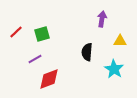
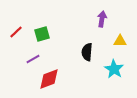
purple line: moved 2 px left
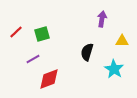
yellow triangle: moved 2 px right
black semicircle: rotated 12 degrees clockwise
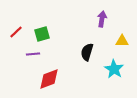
purple line: moved 5 px up; rotated 24 degrees clockwise
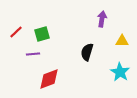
cyan star: moved 6 px right, 3 px down
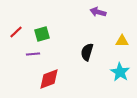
purple arrow: moved 4 px left, 7 px up; rotated 84 degrees counterclockwise
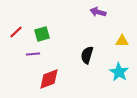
black semicircle: moved 3 px down
cyan star: moved 1 px left
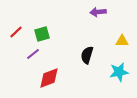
purple arrow: rotated 21 degrees counterclockwise
purple line: rotated 32 degrees counterclockwise
cyan star: rotated 30 degrees clockwise
red diamond: moved 1 px up
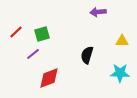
cyan star: moved 1 px right, 1 px down; rotated 12 degrees clockwise
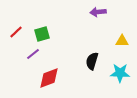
black semicircle: moved 5 px right, 6 px down
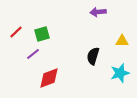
black semicircle: moved 1 px right, 5 px up
cyan star: rotated 18 degrees counterclockwise
